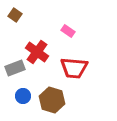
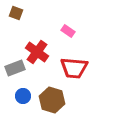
brown square: moved 1 px right, 2 px up; rotated 16 degrees counterclockwise
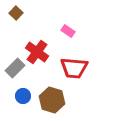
brown square: rotated 24 degrees clockwise
gray rectangle: rotated 24 degrees counterclockwise
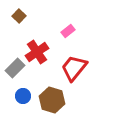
brown square: moved 3 px right, 3 px down
pink rectangle: rotated 72 degrees counterclockwise
red cross: rotated 20 degrees clockwise
red trapezoid: rotated 124 degrees clockwise
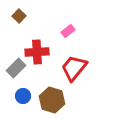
red cross: rotated 30 degrees clockwise
gray rectangle: moved 1 px right
